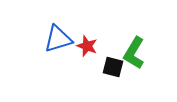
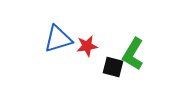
red star: rotated 30 degrees counterclockwise
green L-shape: moved 1 px left, 1 px down
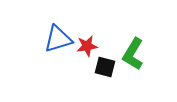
black square: moved 8 px left
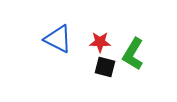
blue triangle: rotated 44 degrees clockwise
red star: moved 13 px right, 4 px up; rotated 10 degrees clockwise
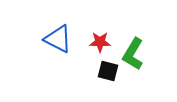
black square: moved 3 px right, 4 px down
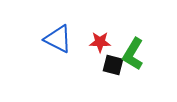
black square: moved 5 px right, 6 px up
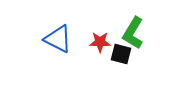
green L-shape: moved 21 px up
black square: moved 8 px right, 11 px up
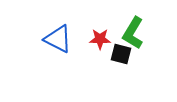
red star: moved 3 px up
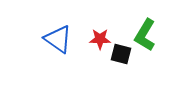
green L-shape: moved 12 px right, 2 px down
blue triangle: rotated 8 degrees clockwise
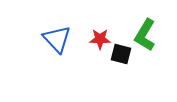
blue triangle: moved 1 px left; rotated 12 degrees clockwise
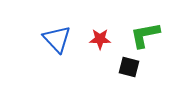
green L-shape: rotated 48 degrees clockwise
black square: moved 8 px right, 13 px down
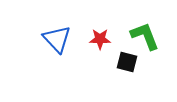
green L-shape: moved 1 px down; rotated 80 degrees clockwise
black square: moved 2 px left, 5 px up
